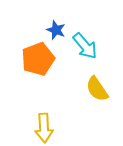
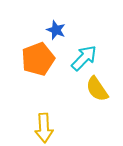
cyan arrow: moved 1 px left, 12 px down; rotated 96 degrees counterclockwise
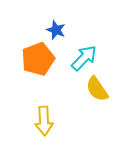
yellow arrow: moved 7 px up
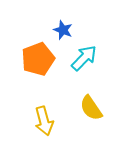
blue star: moved 7 px right
yellow semicircle: moved 6 px left, 19 px down
yellow arrow: rotated 12 degrees counterclockwise
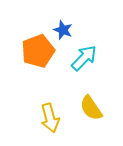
orange pentagon: moved 8 px up
yellow arrow: moved 6 px right, 3 px up
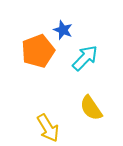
cyan arrow: moved 1 px right
yellow arrow: moved 2 px left, 10 px down; rotated 16 degrees counterclockwise
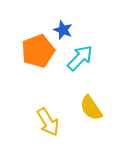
cyan arrow: moved 5 px left
yellow arrow: moved 6 px up
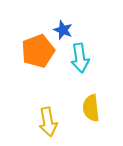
cyan arrow: rotated 128 degrees clockwise
yellow semicircle: rotated 28 degrees clockwise
yellow arrow: rotated 20 degrees clockwise
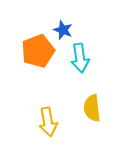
yellow semicircle: moved 1 px right
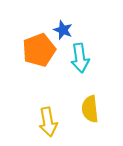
orange pentagon: moved 1 px right, 1 px up
yellow semicircle: moved 2 px left, 1 px down
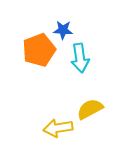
blue star: rotated 18 degrees counterclockwise
yellow semicircle: rotated 68 degrees clockwise
yellow arrow: moved 10 px right, 6 px down; rotated 92 degrees clockwise
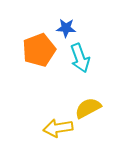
blue star: moved 3 px right, 2 px up
cyan arrow: rotated 12 degrees counterclockwise
yellow semicircle: moved 2 px left, 1 px up
